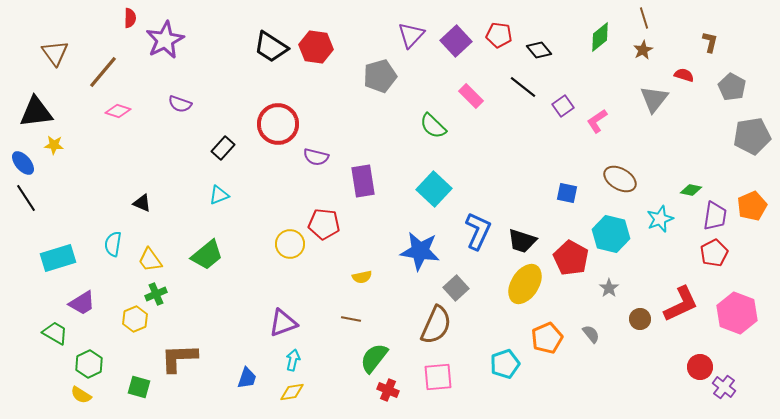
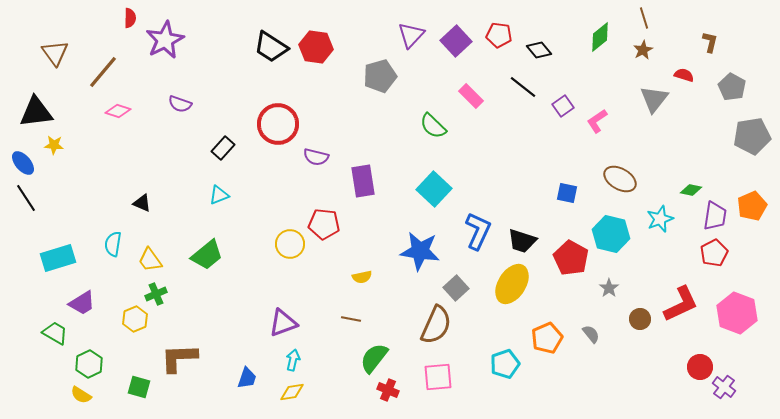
yellow ellipse at (525, 284): moved 13 px left
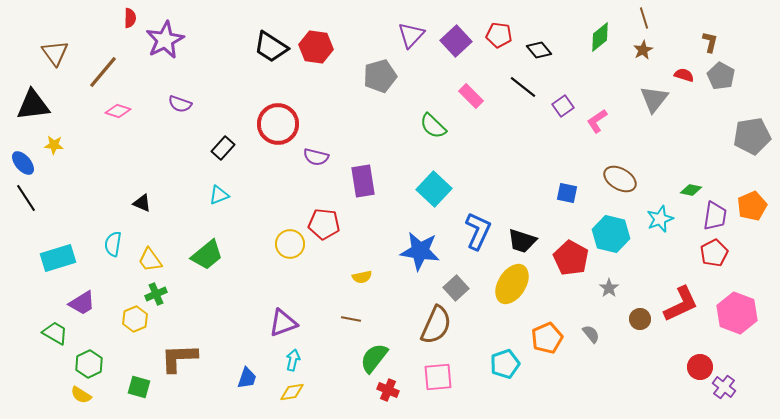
gray pentagon at (732, 87): moved 11 px left, 11 px up
black triangle at (36, 112): moved 3 px left, 7 px up
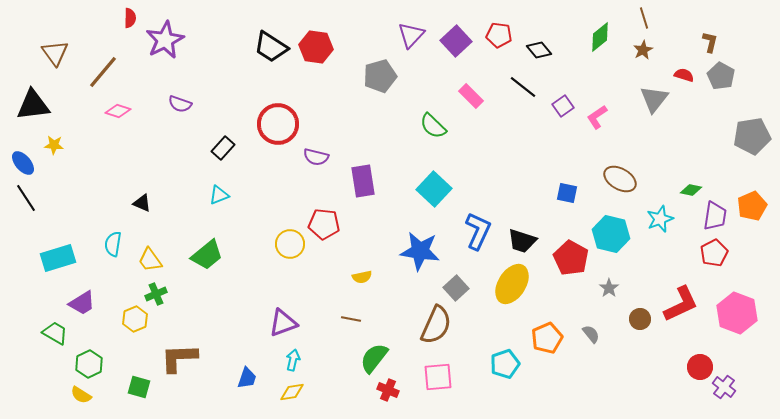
pink L-shape at (597, 121): moved 4 px up
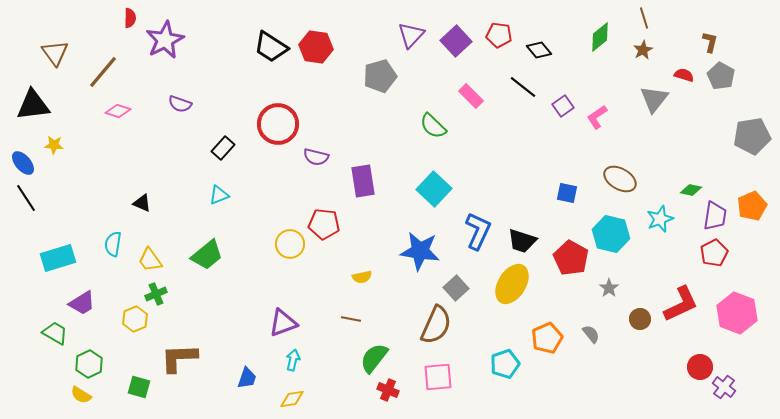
yellow diamond at (292, 392): moved 7 px down
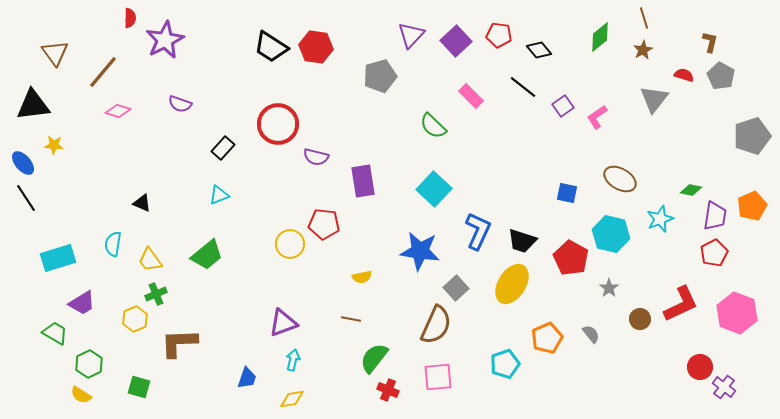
gray pentagon at (752, 136): rotated 9 degrees counterclockwise
brown L-shape at (179, 358): moved 15 px up
